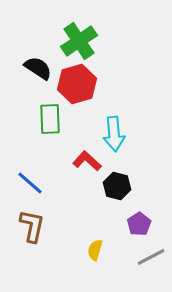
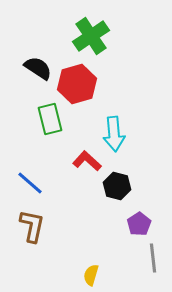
green cross: moved 12 px right, 5 px up
green rectangle: rotated 12 degrees counterclockwise
yellow semicircle: moved 4 px left, 25 px down
gray line: moved 2 px right, 1 px down; rotated 68 degrees counterclockwise
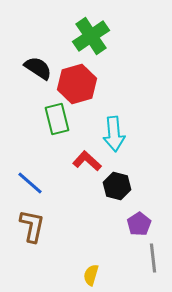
green rectangle: moved 7 px right
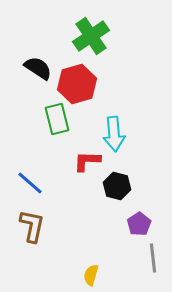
red L-shape: rotated 40 degrees counterclockwise
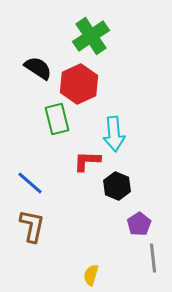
red hexagon: moved 2 px right; rotated 9 degrees counterclockwise
black hexagon: rotated 8 degrees clockwise
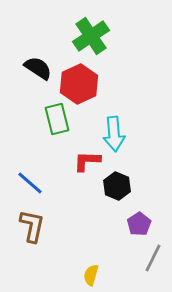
gray line: rotated 32 degrees clockwise
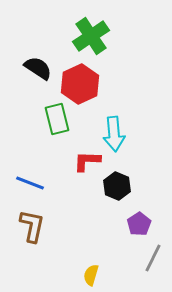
red hexagon: moved 1 px right
blue line: rotated 20 degrees counterclockwise
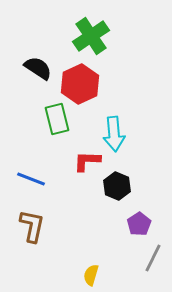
blue line: moved 1 px right, 4 px up
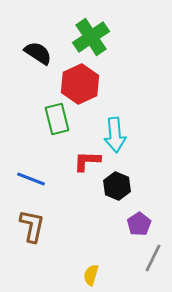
green cross: moved 1 px down
black semicircle: moved 15 px up
cyan arrow: moved 1 px right, 1 px down
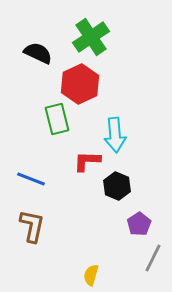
black semicircle: rotated 8 degrees counterclockwise
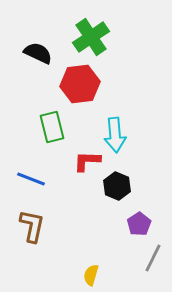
red hexagon: rotated 18 degrees clockwise
green rectangle: moved 5 px left, 8 px down
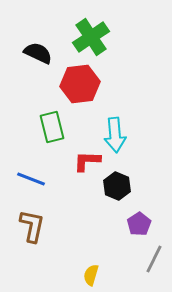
gray line: moved 1 px right, 1 px down
